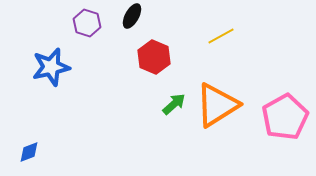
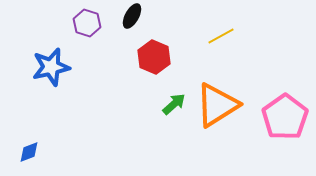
pink pentagon: rotated 6 degrees counterclockwise
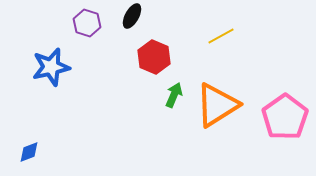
green arrow: moved 9 px up; rotated 25 degrees counterclockwise
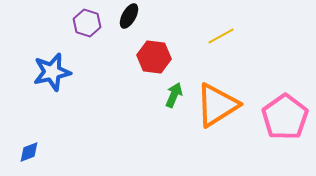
black ellipse: moved 3 px left
red hexagon: rotated 16 degrees counterclockwise
blue star: moved 1 px right, 5 px down
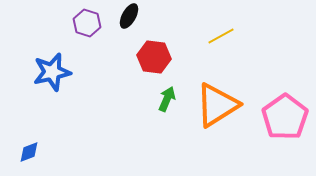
green arrow: moved 7 px left, 4 px down
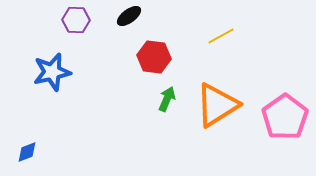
black ellipse: rotated 25 degrees clockwise
purple hexagon: moved 11 px left, 3 px up; rotated 16 degrees counterclockwise
blue diamond: moved 2 px left
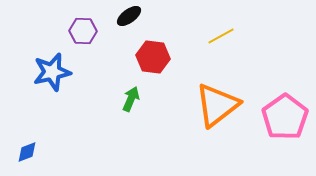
purple hexagon: moved 7 px right, 11 px down
red hexagon: moved 1 px left
green arrow: moved 36 px left
orange triangle: rotated 6 degrees counterclockwise
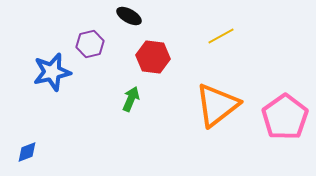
black ellipse: rotated 65 degrees clockwise
purple hexagon: moved 7 px right, 13 px down; rotated 16 degrees counterclockwise
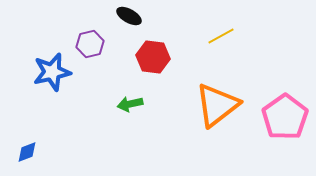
green arrow: moved 1 px left, 5 px down; rotated 125 degrees counterclockwise
